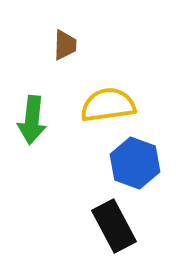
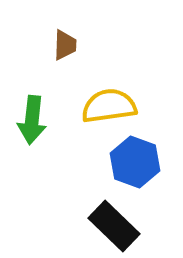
yellow semicircle: moved 1 px right, 1 px down
blue hexagon: moved 1 px up
black rectangle: rotated 18 degrees counterclockwise
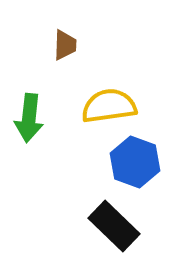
green arrow: moved 3 px left, 2 px up
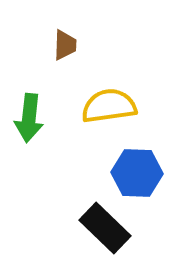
blue hexagon: moved 2 px right, 11 px down; rotated 18 degrees counterclockwise
black rectangle: moved 9 px left, 2 px down
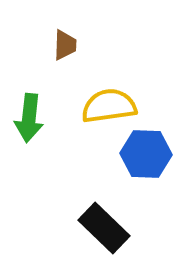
blue hexagon: moved 9 px right, 19 px up
black rectangle: moved 1 px left
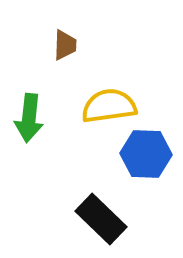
black rectangle: moved 3 px left, 9 px up
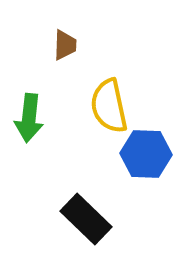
yellow semicircle: rotated 94 degrees counterclockwise
black rectangle: moved 15 px left
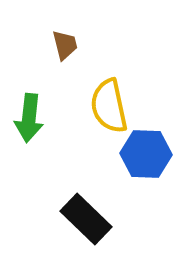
brown trapezoid: rotated 16 degrees counterclockwise
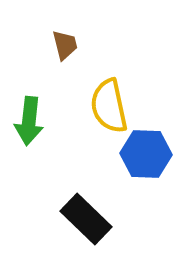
green arrow: moved 3 px down
